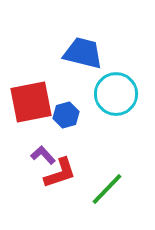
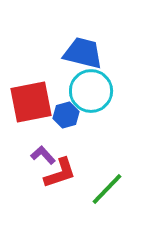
cyan circle: moved 25 px left, 3 px up
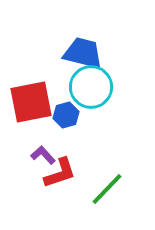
cyan circle: moved 4 px up
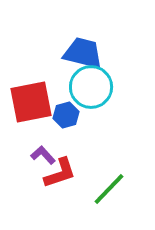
green line: moved 2 px right
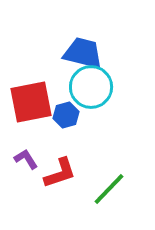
purple L-shape: moved 17 px left, 4 px down; rotated 10 degrees clockwise
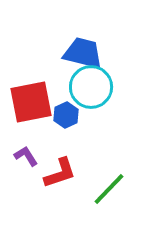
blue hexagon: rotated 10 degrees counterclockwise
purple L-shape: moved 3 px up
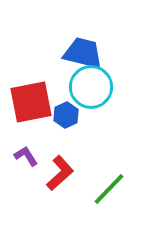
red L-shape: rotated 24 degrees counterclockwise
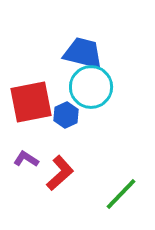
purple L-shape: moved 3 px down; rotated 25 degrees counterclockwise
green line: moved 12 px right, 5 px down
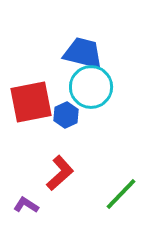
purple L-shape: moved 46 px down
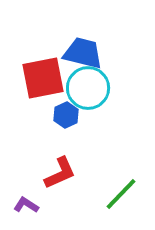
cyan circle: moved 3 px left, 1 px down
red square: moved 12 px right, 24 px up
red L-shape: rotated 18 degrees clockwise
